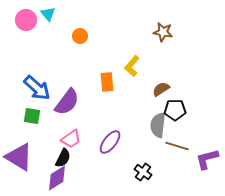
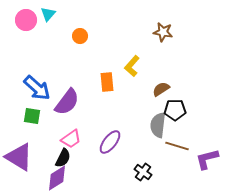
cyan triangle: rotated 21 degrees clockwise
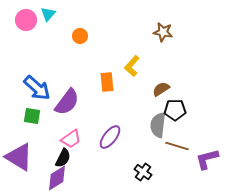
purple ellipse: moved 5 px up
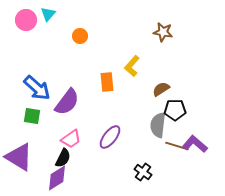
purple L-shape: moved 12 px left, 15 px up; rotated 55 degrees clockwise
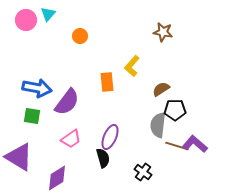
blue arrow: rotated 32 degrees counterclockwise
purple ellipse: rotated 15 degrees counterclockwise
black semicircle: moved 40 px right; rotated 42 degrees counterclockwise
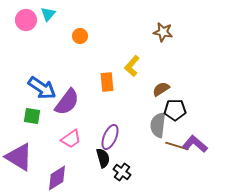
blue arrow: moved 5 px right; rotated 24 degrees clockwise
black cross: moved 21 px left
